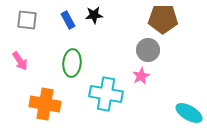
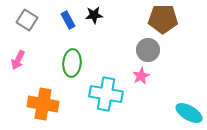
gray square: rotated 25 degrees clockwise
pink arrow: moved 2 px left, 1 px up; rotated 60 degrees clockwise
orange cross: moved 2 px left
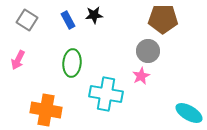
gray circle: moved 1 px down
orange cross: moved 3 px right, 6 px down
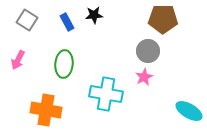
blue rectangle: moved 1 px left, 2 px down
green ellipse: moved 8 px left, 1 px down
pink star: moved 3 px right, 1 px down
cyan ellipse: moved 2 px up
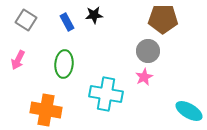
gray square: moved 1 px left
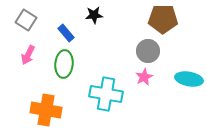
blue rectangle: moved 1 px left, 11 px down; rotated 12 degrees counterclockwise
pink arrow: moved 10 px right, 5 px up
cyan ellipse: moved 32 px up; rotated 20 degrees counterclockwise
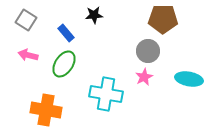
pink arrow: rotated 78 degrees clockwise
green ellipse: rotated 28 degrees clockwise
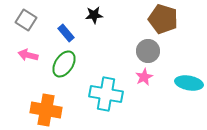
brown pentagon: rotated 16 degrees clockwise
cyan ellipse: moved 4 px down
